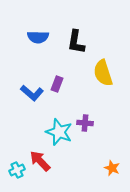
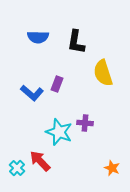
cyan cross: moved 2 px up; rotated 21 degrees counterclockwise
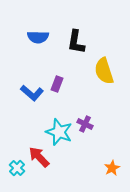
yellow semicircle: moved 1 px right, 2 px up
purple cross: moved 1 px down; rotated 21 degrees clockwise
red arrow: moved 1 px left, 4 px up
orange star: rotated 21 degrees clockwise
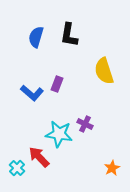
blue semicircle: moved 2 px left; rotated 105 degrees clockwise
black L-shape: moved 7 px left, 7 px up
cyan star: moved 2 px down; rotated 12 degrees counterclockwise
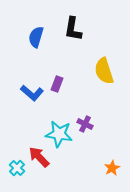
black L-shape: moved 4 px right, 6 px up
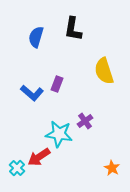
purple cross: moved 3 px up; rotated 28 degrees clockwise
red arrow: rotated 80 degrees counterclockwise
orange star: rotated 14 degrees counterclockwise
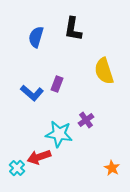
purple cross: moved 1 px right, 1 px up
red arrow: rotated 15 degrees clockwise
